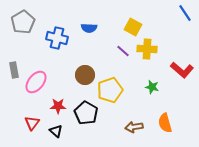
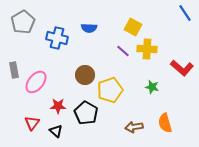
red L-shape: moved 2 px up
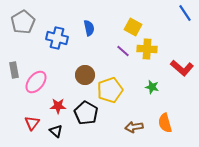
blue semicircle: rotated 105 degrees counterclockwise
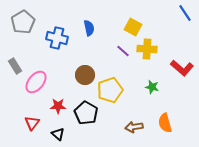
gray rectangle: moved 1 px right, 4 px up; rotated 21 degrees counterclockwise
black triangle: moved 2 px right, 3 px down
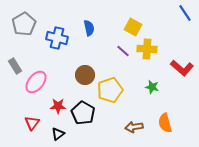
gray pentagon: moved 1 px right, 2 px down
black pentagon: moved 3 px left
black triangle: rotated 40 degrees clockwise
